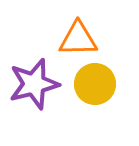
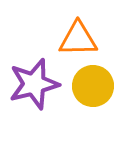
yellow circle: moved 2 px left, 2 px down
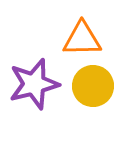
orange triangle: moved 4 px right
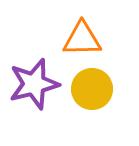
yellow circle: moved 1 px left, 3 px down
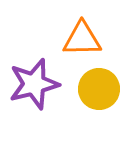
yellow circle: moved 7 px right
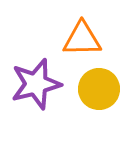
purple star: moved 2 px right
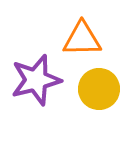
purple star: moved 4 px up
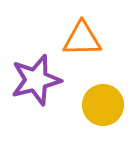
yellow circle: moved 4 px right, 16 px down
